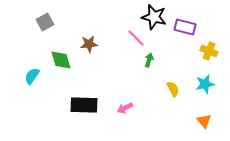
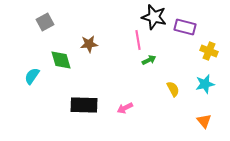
pink line: moved 2 px right, 2 px down; rotated 36 degrees clockwise
green arrow: rotated 48 degrees clockwise
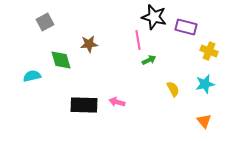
purple rectangle: moved 1 px right
cyan semicircle: rotated 42 degrees clockwise
pink arrow: moved 8 px left, 6 px up; rotated 42 degrees clockwise
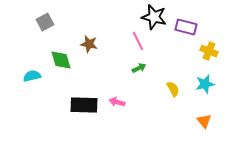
pink line: moved 1 px down; rotated 18 degrees counterclockwise
brown star: rotated 18 degrees clockwise
green arrow: moved 10 px left, 8 px down
